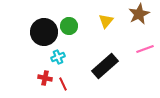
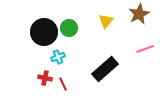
green circle: moved 2 px down
black rectangle: moved 3 px down
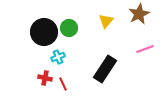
black rectangle: rotated 16 degrees counterclockwise
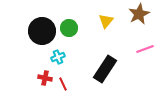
black circle: moved 2 px left, 1 px up
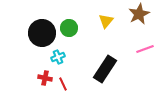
black circle: moved 2 px down
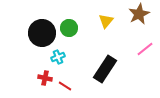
pink line: rotated 18 degrees counterclockwise
red line: moved 2 px right, 2 px down; rotated 32 degrees counterclockwise
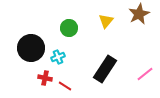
black circle: moved 11 px left, 15 px down
pink line: moved 25 px down
